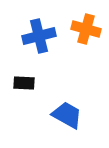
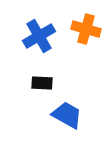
blue cross: rotated 16 degrees counterclockwise
black rectangle: moved 18 px right
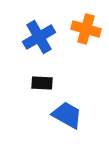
blue cross: moved 1 px down
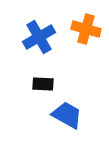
black rectangle: moved 1 px right, 1 px down
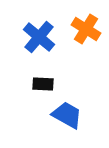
orange cross: rotated 16 degrees clockwise
blue cross: rotated 20 degrees counterclockwise
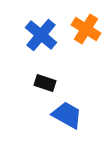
blue cross: moved 2 px right, 2 px up
black rectangle: moved 2 px right, 1 px up; rotated 15 degrees clockwise
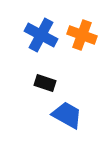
orange cross: moved 4 px left, 6 px down; rotated 12 degrees counterclockwise
blue cross: rotated 12 degrees counterclockwise
